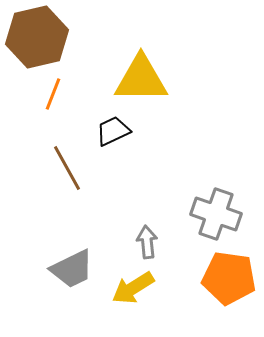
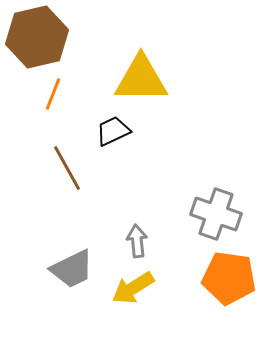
gray arrow: moved 10 px left, 1 px up
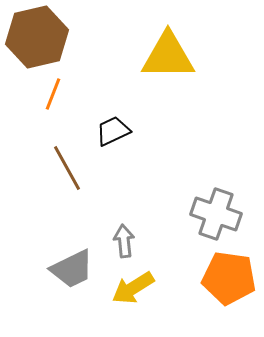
yellow triangle: moved 27 px right, 23 px up
gray arrow: moved 13 px left
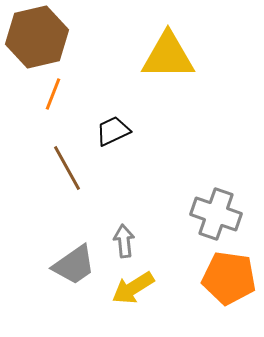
gray trapezoid: moved 2 px right, 4 px up; rotated 9 degrees counterclockwise
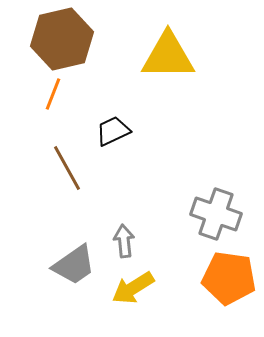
brown hexagon: moved 25 px right, 2 px down
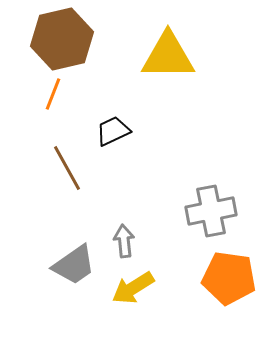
gray cross: moved 5 px left, 3 px up; rotated 30 degrees counterclockwise
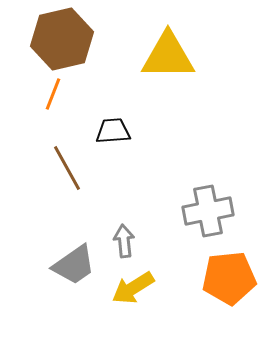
black trapezoid: rotated 21 degrees clockwise
gray cross: moved 3 px left
orange pentagon: rotated 14 degrees counterclockwise
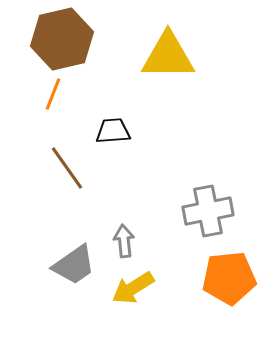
brown line: rotated 6 degrees counterclockwise
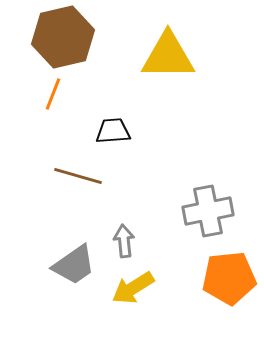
brown hexagon: moved 1 px right, 2 px up
brown line: moved 11 px right, 8 px down; rotated 39 degrees counterclockwise
